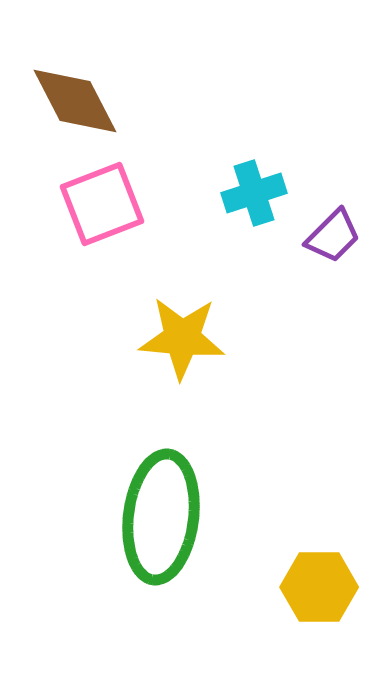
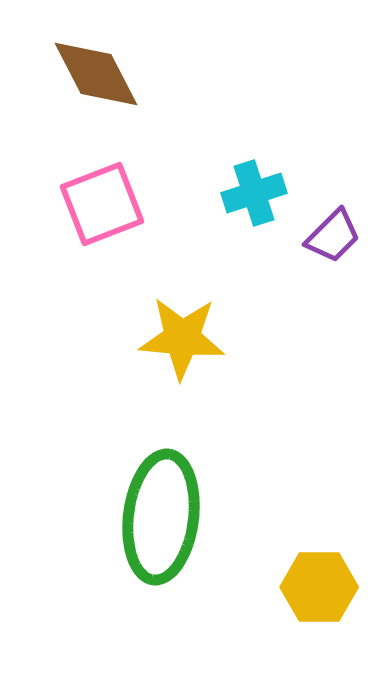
brown diamond: moved 21 px right, 27 px up
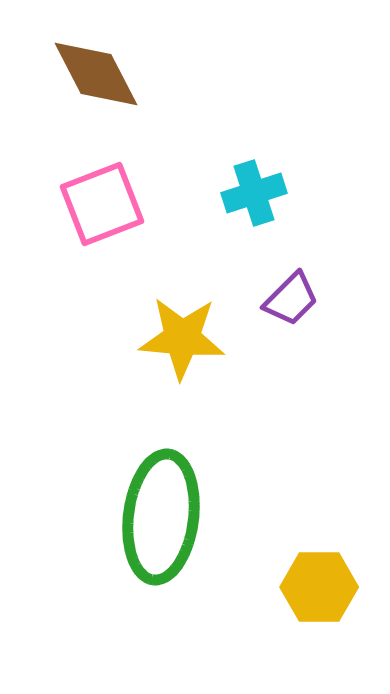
purple trapezoid: moved 42 px left, 63 px down
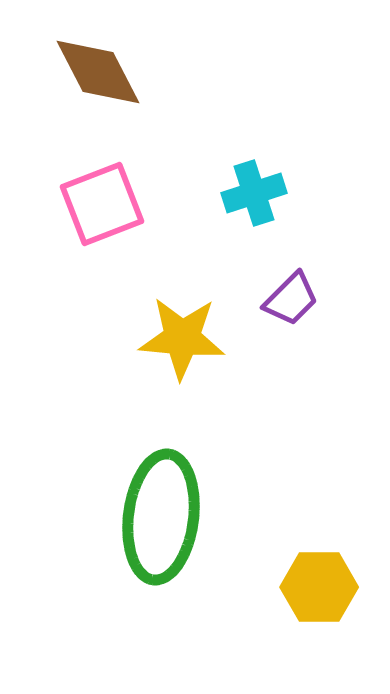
brown diamond: moved 2 px right, 2 px up
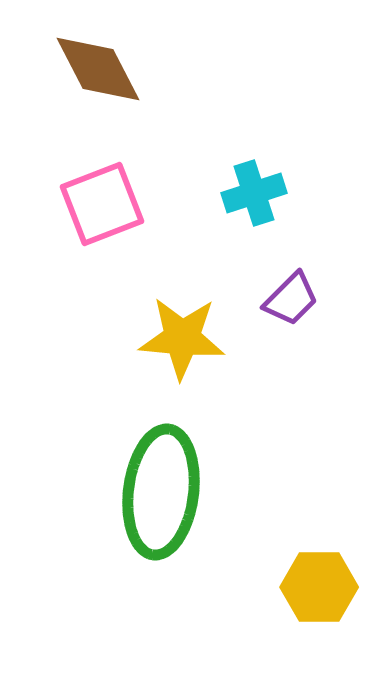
brown diamond: moved 3 px up
green ellipse: moved 25 px up
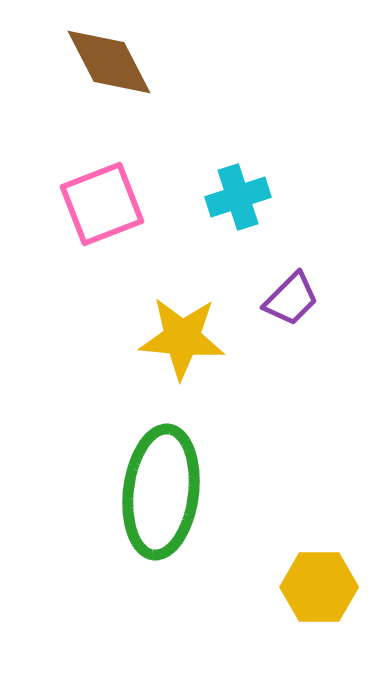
brown diamond: moved 11 px right, 7 px up
cyan cross: moved 16 px left, 4 px down
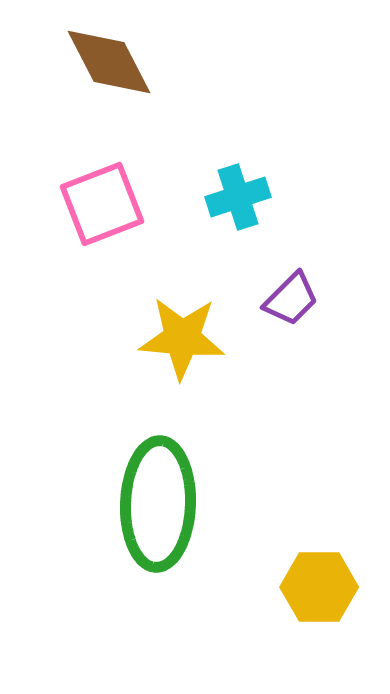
green ellipse: moved 3 px left, 12 px down; rotated 5 degrees counterclockwise
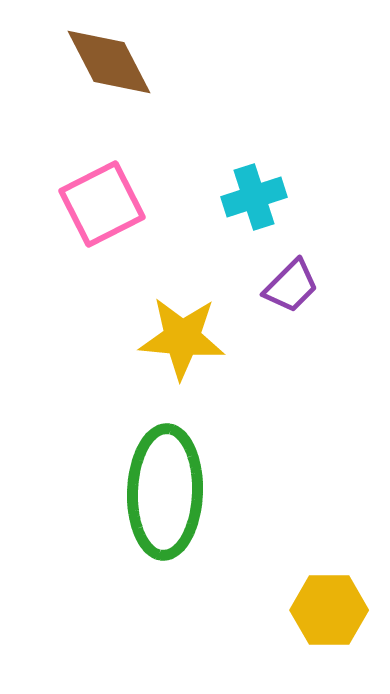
cyan cross: moved 16 px right
pink square: rotated 6 degrees counterclockwise
purple trapezoid: moved 13 px up
green ellipse: moved 7 px right, 12 px up
yellow hexagon: moved 10 px right, 23 px down
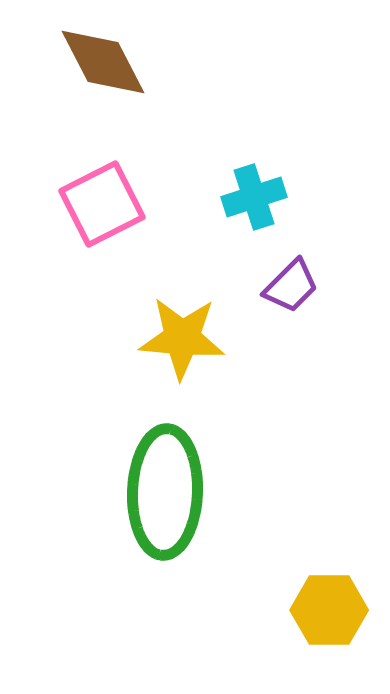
brown diamond: moved 6 px left
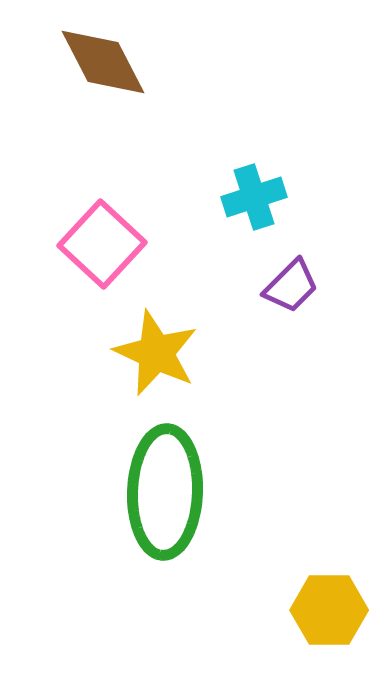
pink square: moved 40 px down; rotated 20 degrees counterclockwise
yellow star: moved 26 px left, 15 px down; rotated 20 degrees clockwise
